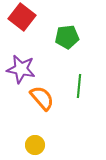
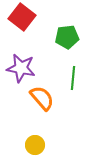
purple star: moved 1 px up
green line: moved 6 px left, 8 px up
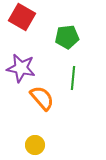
red square: rotated 8 degrees counterclockwise
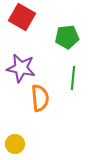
orange semicircle: moved 2 px left; rotated 36 degrees clockwise
yellow circle: moved 20 px left, 1 px up
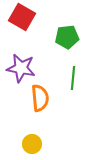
yellow circle: moved 17 px right
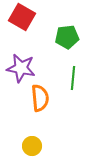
yellow circle: moved 2 px down
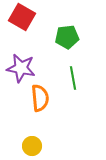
green line: rotated 15 degrees counterclockwise
